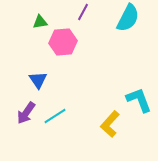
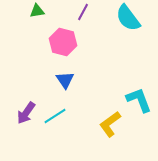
cyan semicircle: rotated 116 degrees clockwise
green triangle: moved 3 px left, 11 px up
pink hexagon: rotated 20 degrees clockwise
blue triangle: moved 27 px right
yellow L-shape: rotated 12 degrees clockwise
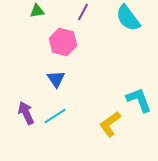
blue triangle: moved 9 px left, 1 px up
purple arrow: rotated 120 degrees clockwise
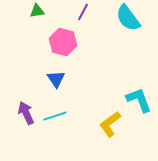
cyan line: rotated 15 degrees clockwise
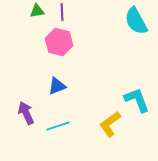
purple line: moved 21 px left; rotated 30 degrees counterclockwise
cyan semicircle: moved 8 px right, 3 px down; rotated 8 degrees clockwise
pink hexagon: moved 4 px left
blue triangle: moved 1 px right, 7 px down; rotated 42 degrees clockwise
cyan L-shape: moved 2 px left
cyan line: moved 3 px right, 10 px down
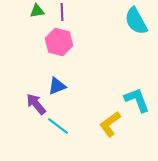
purple arrow: moved 10 px right, 9 px up; rotated 15 degrees counterclockwise
cyan line: rotated 55 degrees clockwise
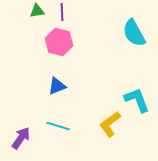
cyan semicircle: moved 2 px left, 12 px down
purple arrow: moved 15 px left, 34 px down; rotated 75 degrees clockwise
cyan line: rotated 20 degrees counterclockwise
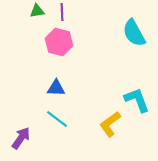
blue triangle: moved 1 px left, 2 px down; rotated 24 degrees clockwise
cyan line: moved 1 px left, 7 px up; rotated 20 degrees clockwise
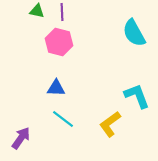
green triangle: rotated 21 degrees clockwise
cyan L-shape: moved 4 px up
cyan line: moved 6 px right
